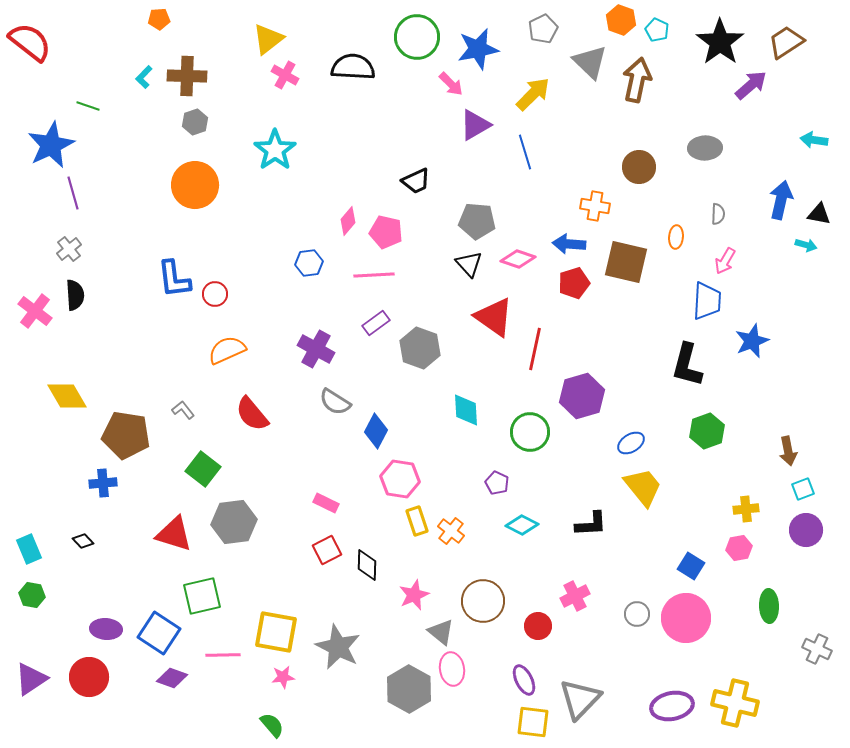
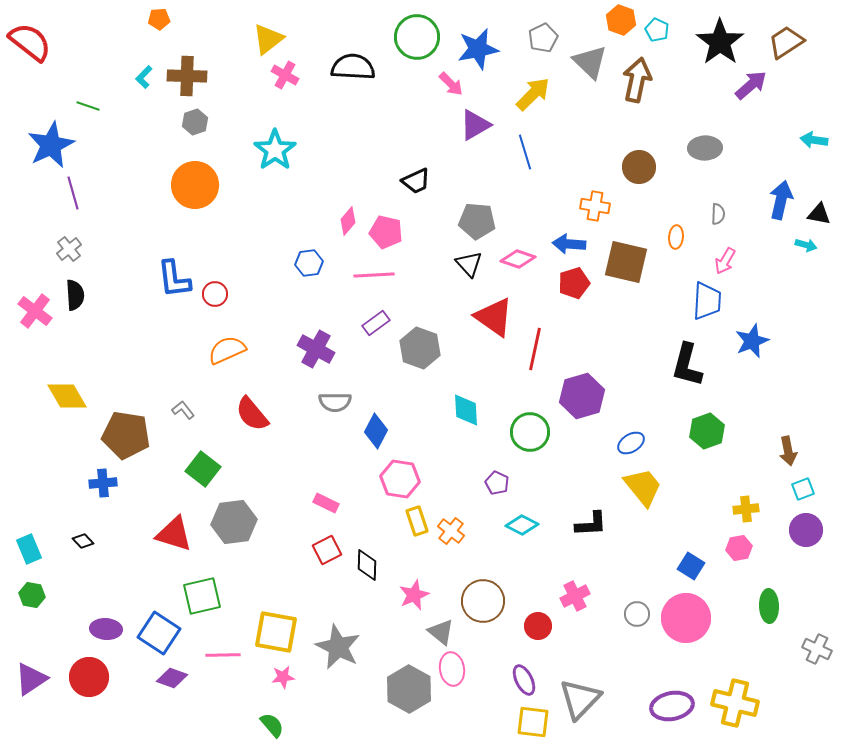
gray pentagon at (543, 29): moved 9 px down
gray semicircle at (335, 402): rotated 32 degrees counterclockwise
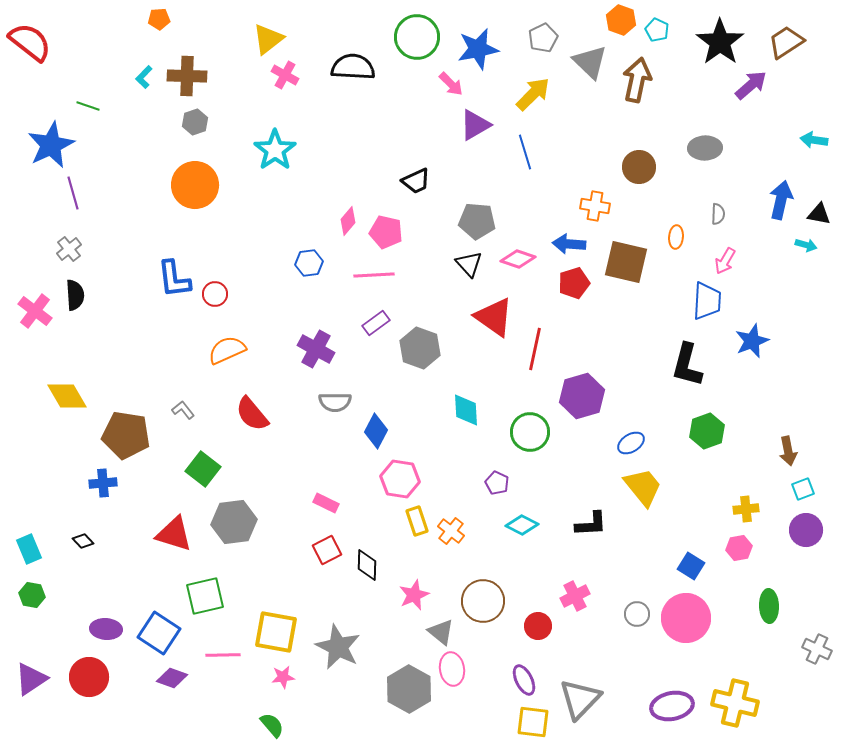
green square at (202, 596): moved 3 px right
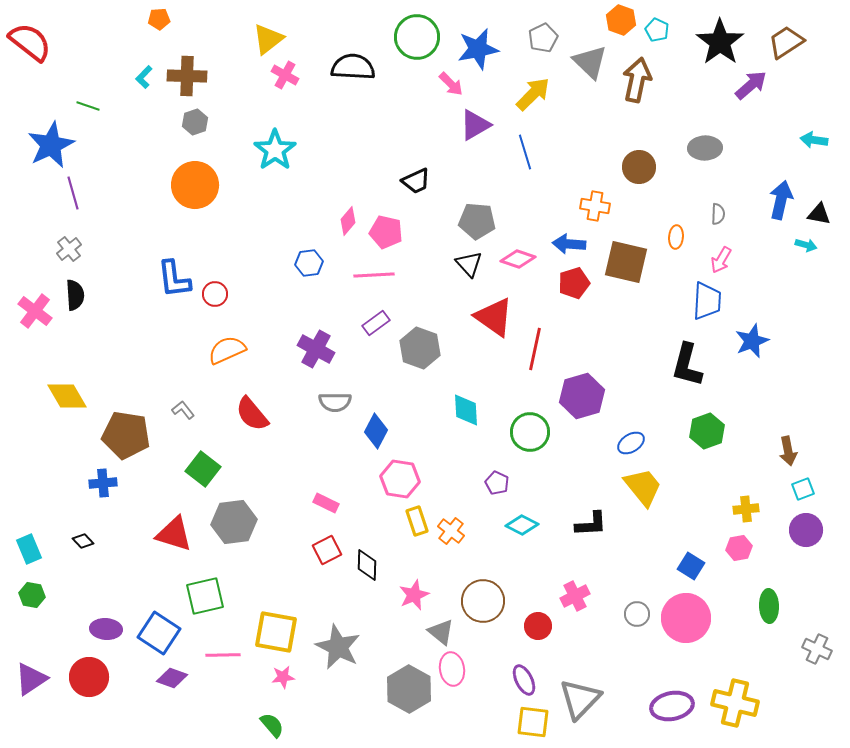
pink arrow at (725, 261): moved 4 px left, 1 px up
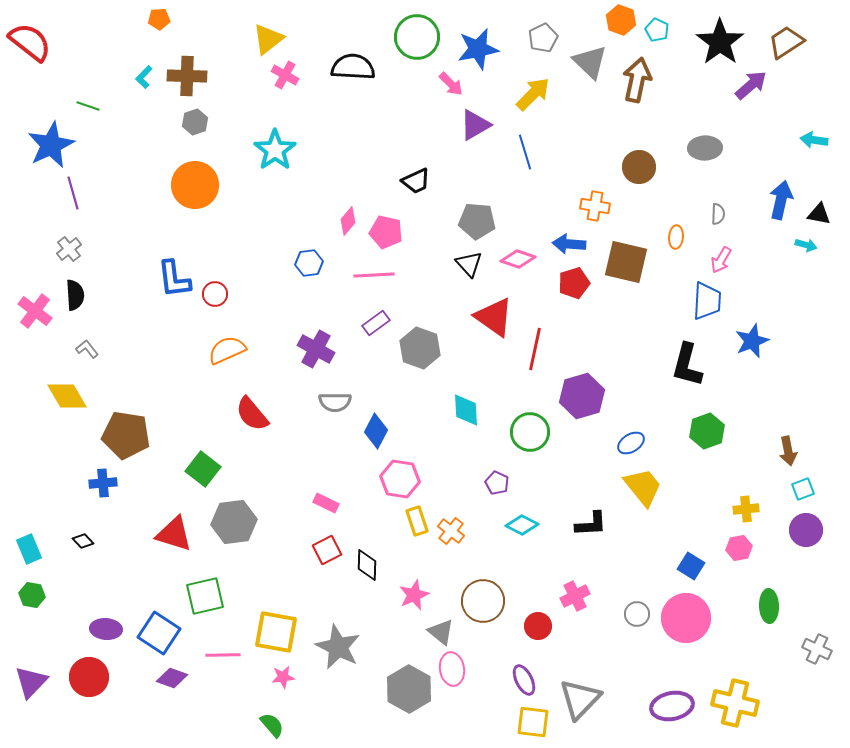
gray L-shape at (183, 410): moved 96 px left, 61 px up
purple triangle at (31, 679): moved 3 px down; rotated 12 degrees counterclockwise
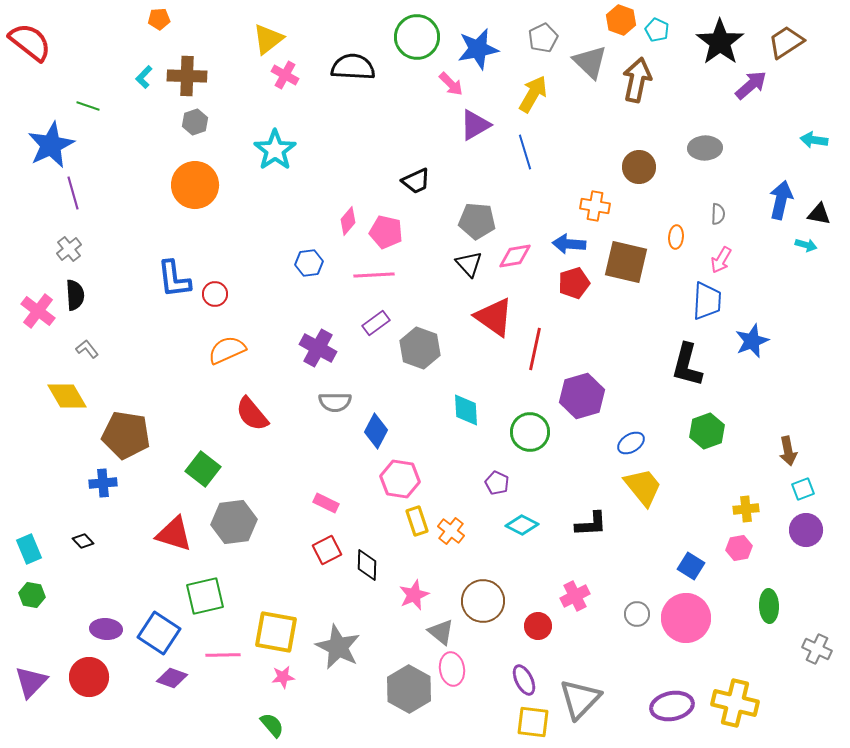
yellow arrow at (533, 94): rotated 15 degrees counterclockwise
pink diamond at (518, 259): moved 3 px left, 3 px up; rotated 28 degrees counterclockwise
pink cross at (35, 311): moved 3 px right
purple cross at (316, 349): moved 2 px right, 1 px up
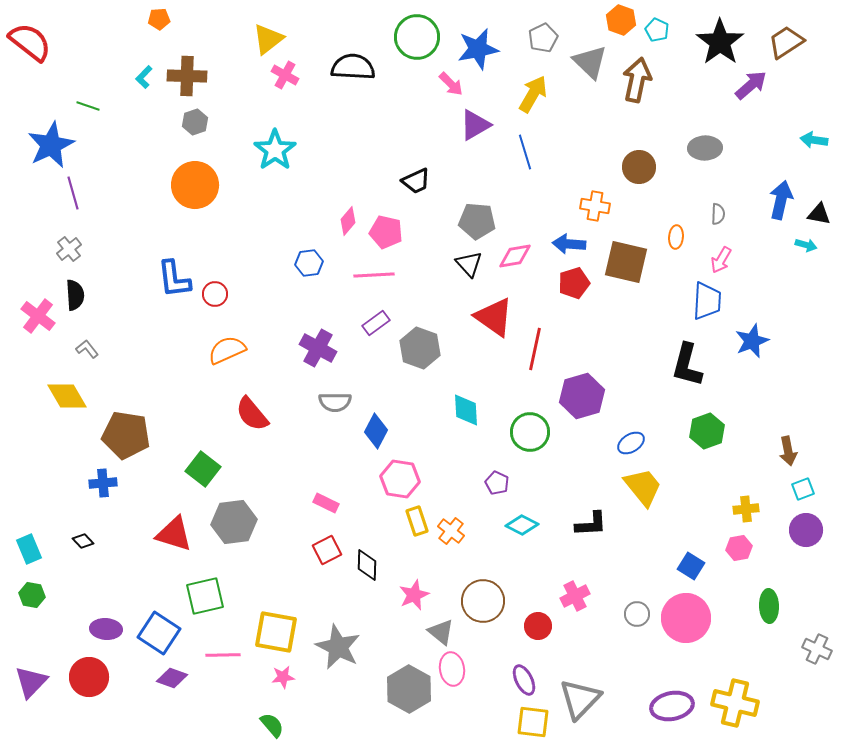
pink cross at (38, 311): moved 5 px down
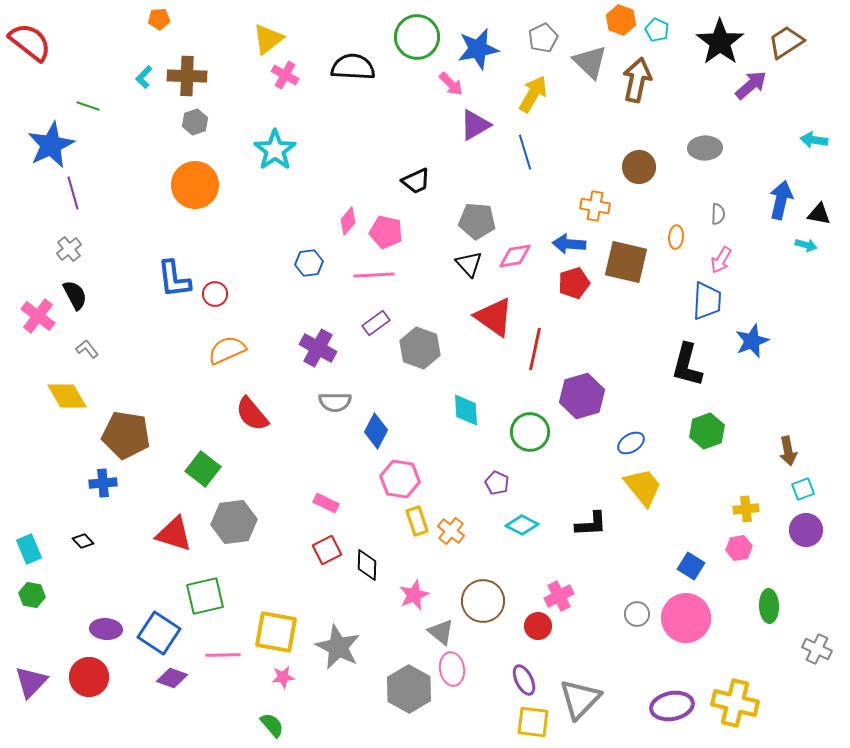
black semicircle at (75, 295): rotated 24 degrees counterclockwise
pink cross at (575, 596): moved 16 px left
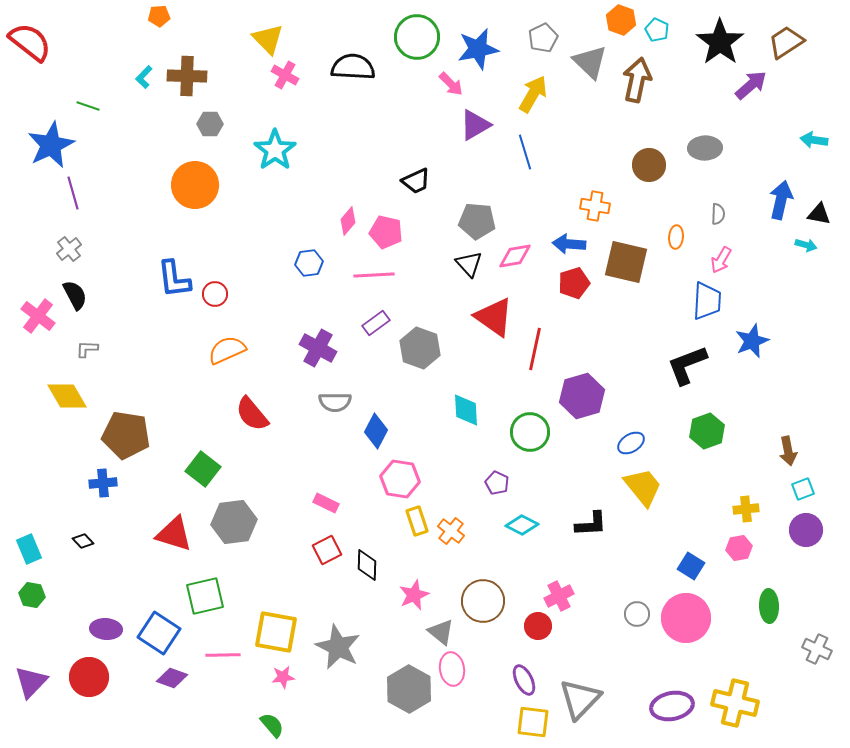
orange pentagon at (159, 19): moved 3 px up
yellow triangle at (268, 39): rotated 36 degrees counterclockwise
gray hexagon at (195, 122): moved 15 px right, 2 px down; rotated 20 degrees clockwise
brown circle at (639, 167): moved 10 px right, 2 px up
gray L-shape at (87, 349): rotated 50 degrees counterclockwise
black L-shape at (687, 365): rotated 54 degrees clockwise
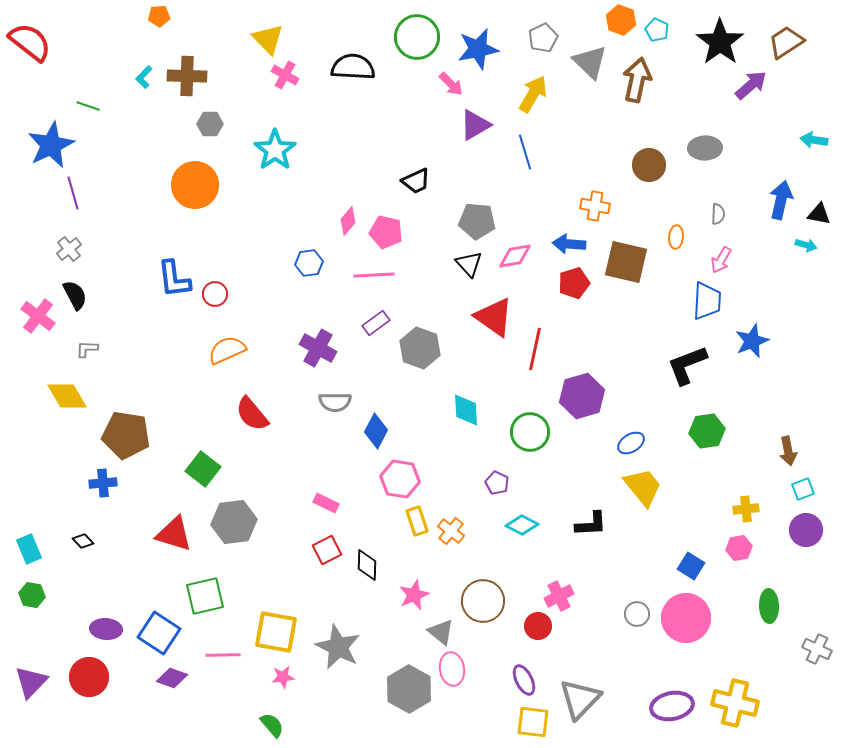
green hexagon at (707, 431): rotated 12 degrees clockwise
